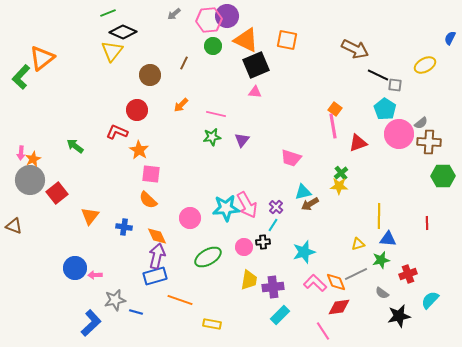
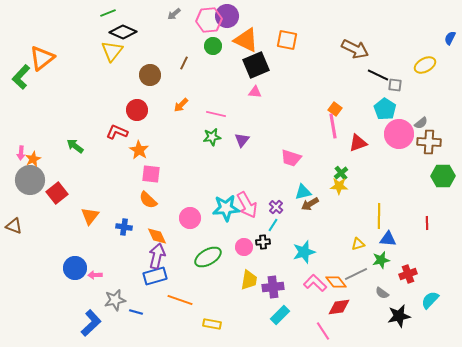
orange diamond at (336, 282): rotated 15 degrees counterclockwise
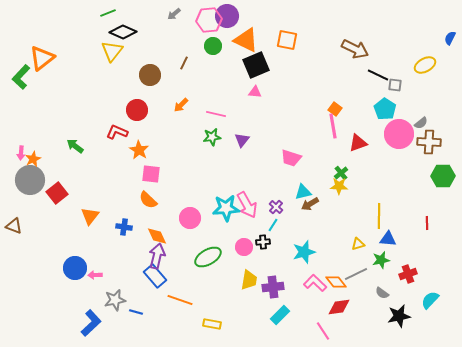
blue rectangle at (155, 276): rotated 65 degrees clockwise
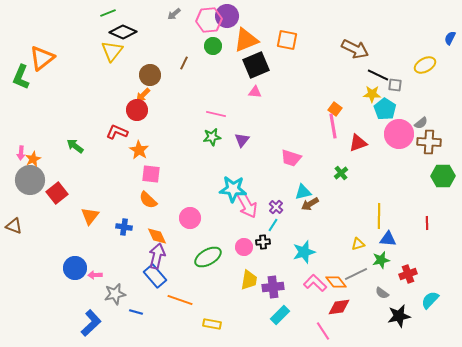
orange triangle at (246, 40): rotated 48 degrees counterclockwise
green L-shape at (21, 77): rotated 20 degrees counterclockwise
orange arrow at (181, 105): moved 38 px left, 10 px up
yellow star at (339, 186): moved 33 px right, 92 px up
cyan star at (226, 208): moved 7 px right, 19 px up; rotated 8 degrees clockwise
gray star at (115, 300): moved 6 px up
